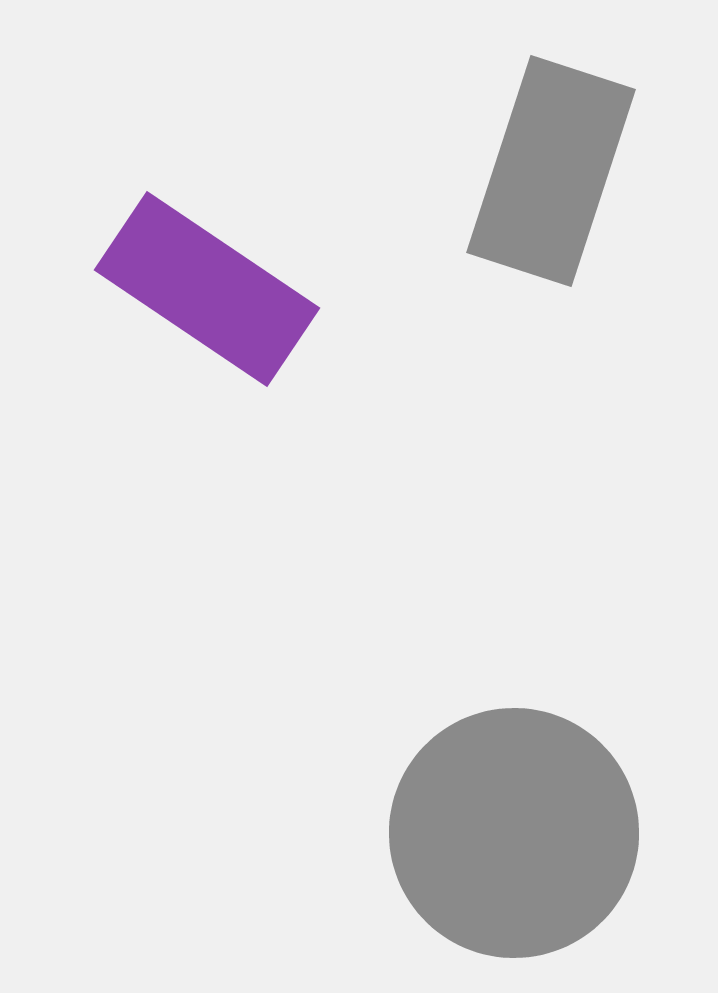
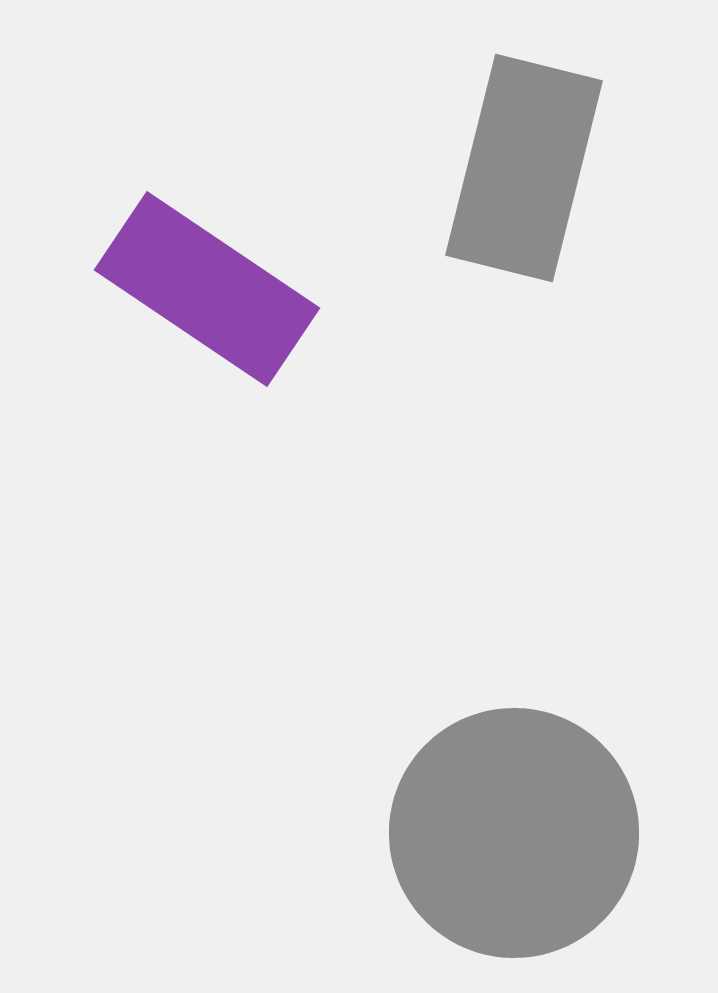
gray rectangle: moved 27 px left, 3 px up; rotated 4 degrees counterclockwise
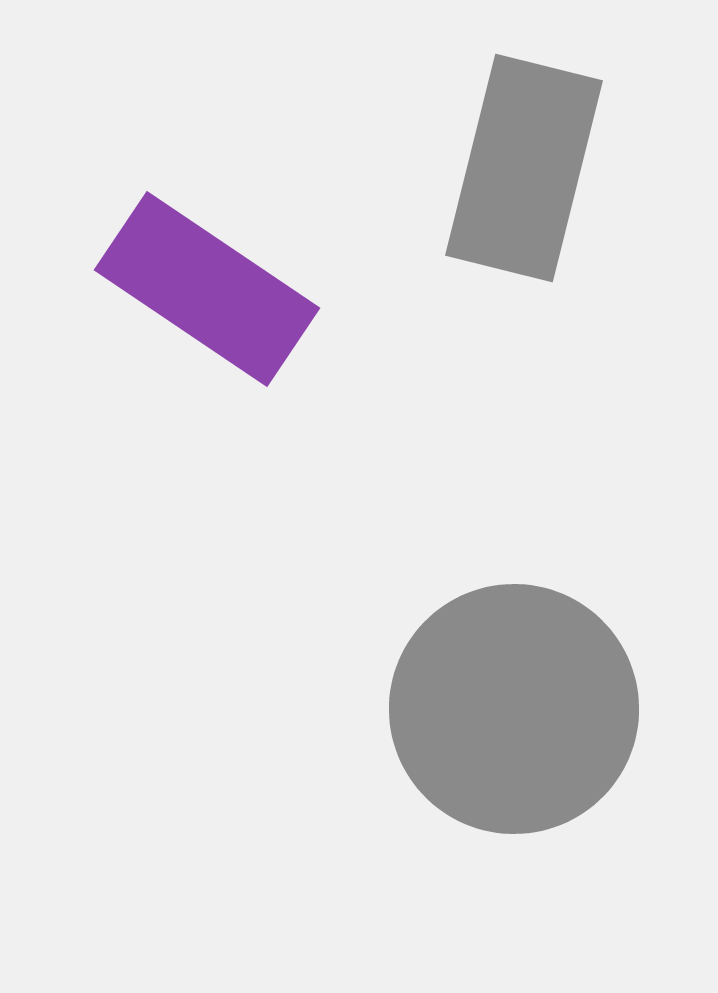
gray circle: moved 124 px up
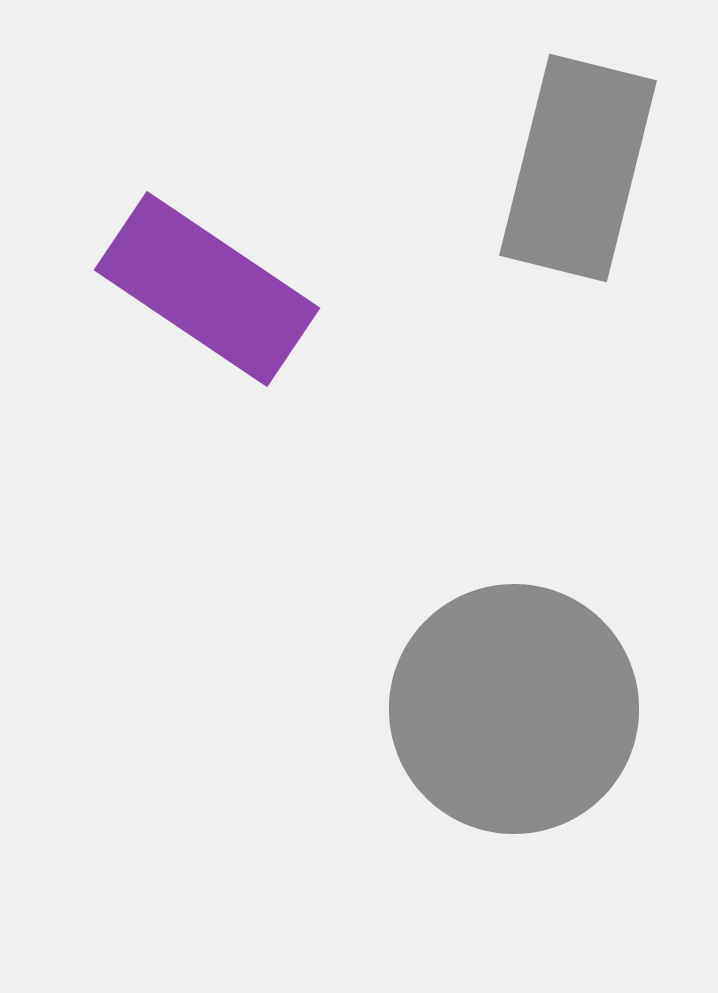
gray rectangle: moved 54 px right
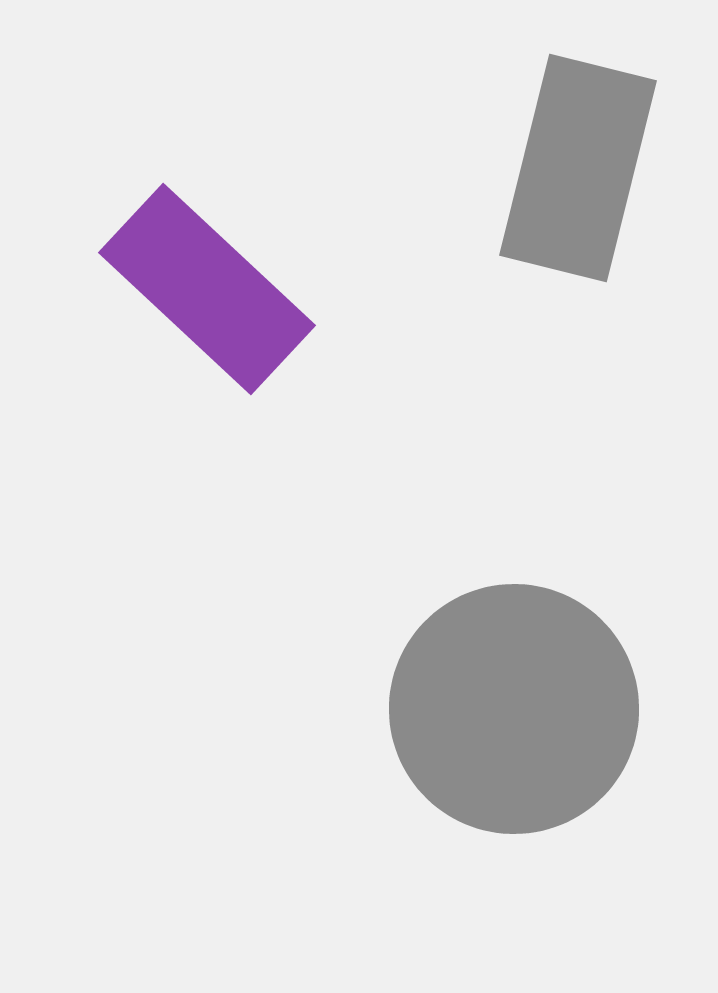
purple rectangle: rotated 9 degrees clockwise
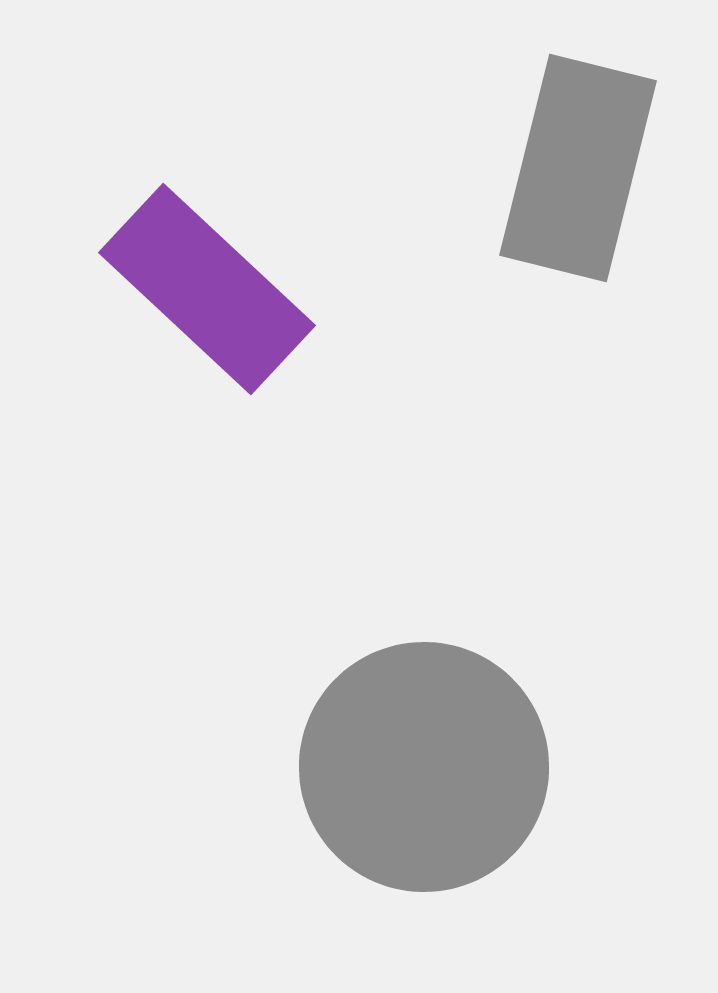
gray circle: moved 90 px left, 58 px down
